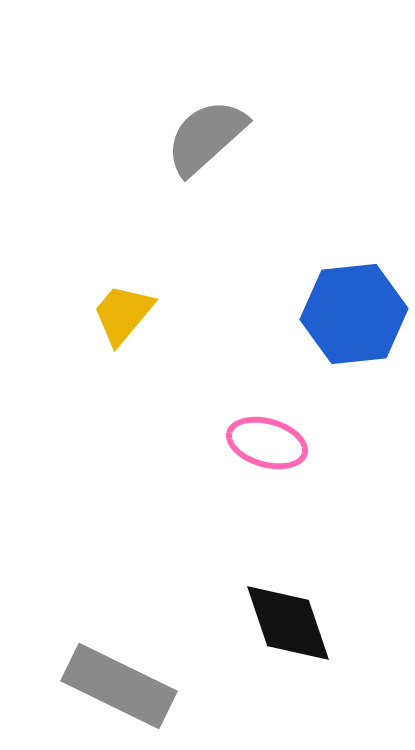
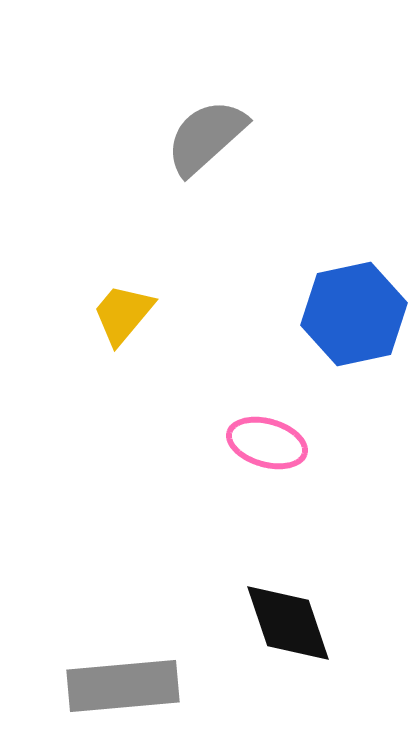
blue hexagon: rotated 6 degrees counterclockwise
gray rectangle: moved 4 px right; rotated 31 degrees counterclockwise
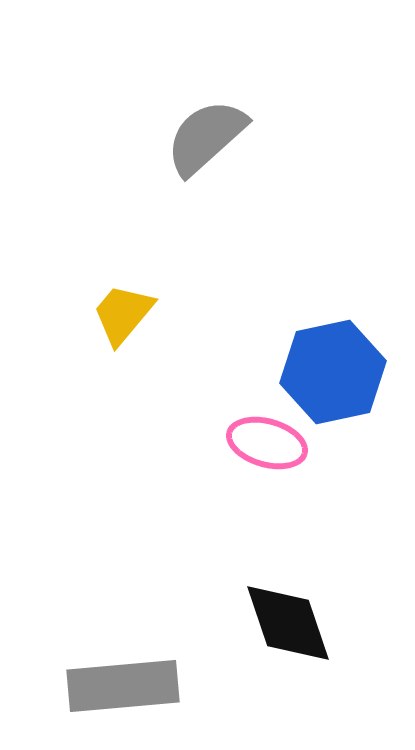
blue hexagon: moved 21 px left, 58 px down
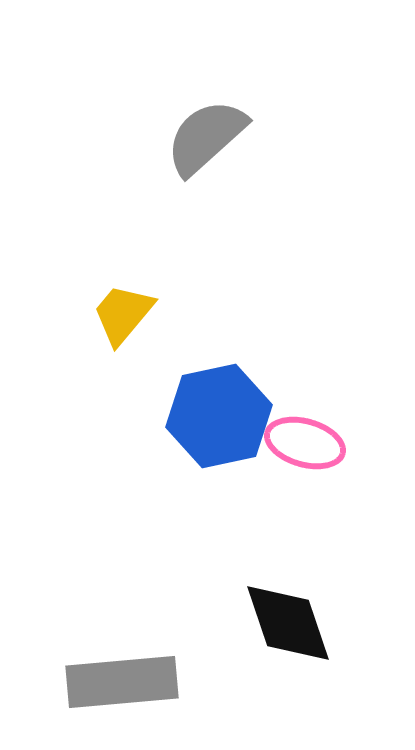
blue hexagon: moved 114 px left, 44 px down
pink ellipse: moved 38 px right
gray rectangle: moved 1 px left, 4 px up
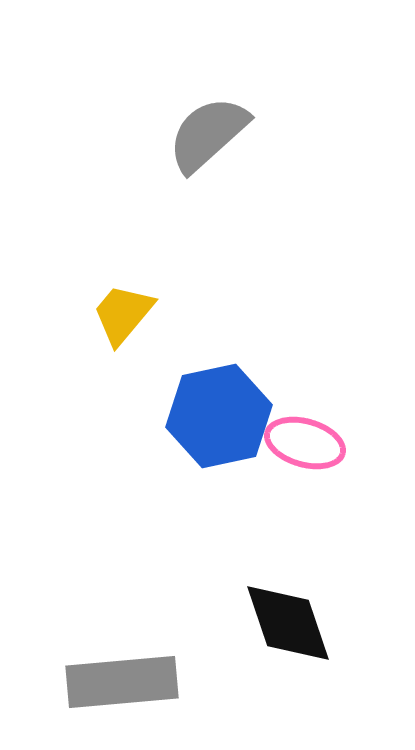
gray semicircle: moved 2 px right, 3 px up
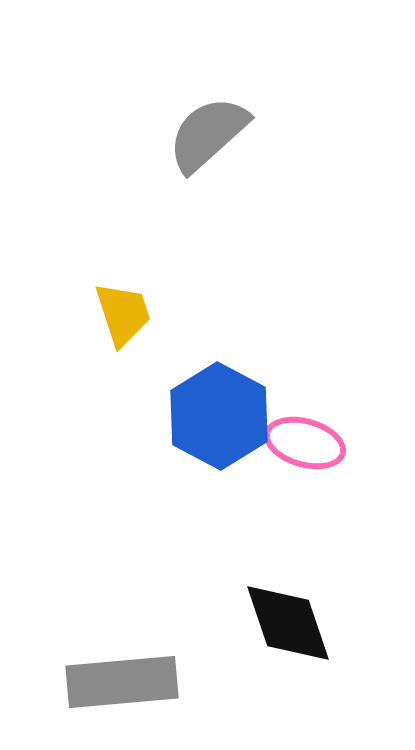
yellow trapezoid: rotated 122 degrees clockwise
blue hexagon: rotated 20 degrees counterclockwise
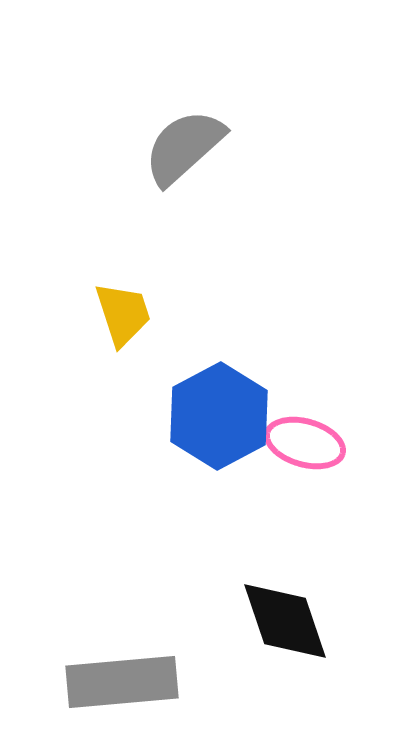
gray semicircle: moved 24 px left, 13 px down
blue hexagon: rotated 4 degrees clockwise
black diamond: moved 3 px left, 2 px up
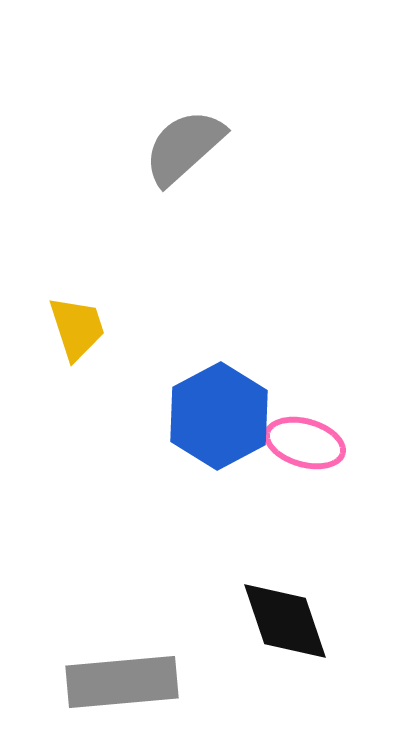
yellow trapezoid: moved 46 px left, 14 px down
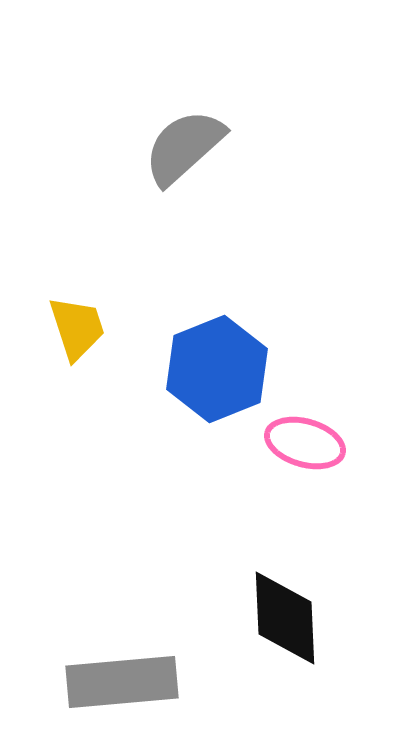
blue hexagon: moved 2 px left, 47 px up; rotated 6 degrees clockwise
black diamond: moved 3 px up; rotated 16 degrees clockwise
